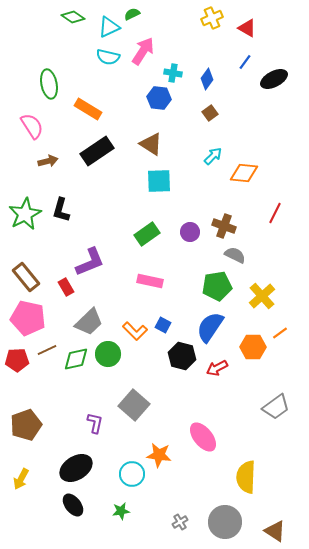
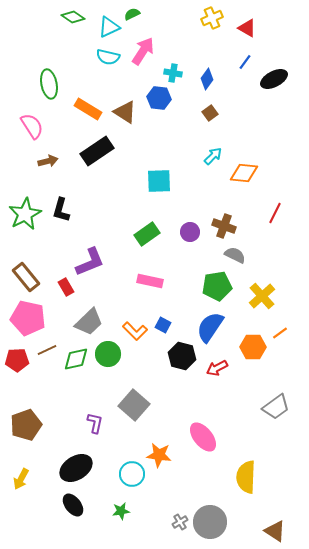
brown triangle at (151, 144): moved 26 px left, 32 px up
gray circle at (225, 522): moved 15 px left
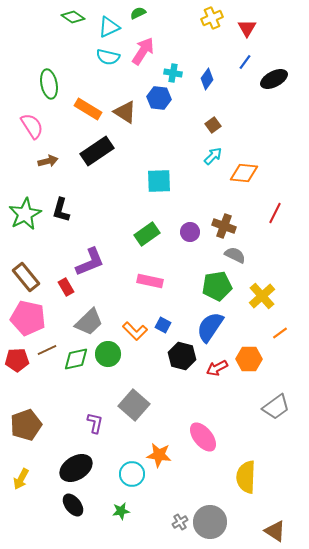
green semicircle at (132, 14): moved 6 px right, 1 px up
red triangle at (247, 28): rotated 30 degrees clockwise
brown square at (210, 113): moved 3 px right, 12 px down
orange hexagon at (253, 347): moved 4 px left, 12 px down
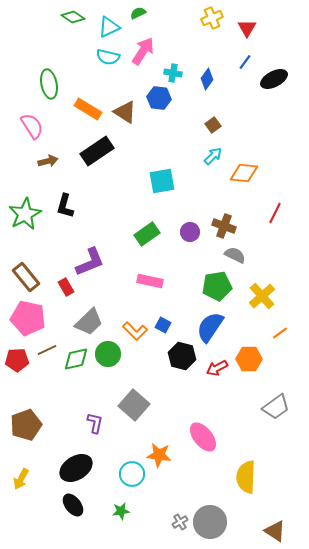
cyan square at (159, 181): moved 3 px right; rotated 8 degrees counterclockwise
black L-shape at (61, 210): moved 4 px right, 4 px up
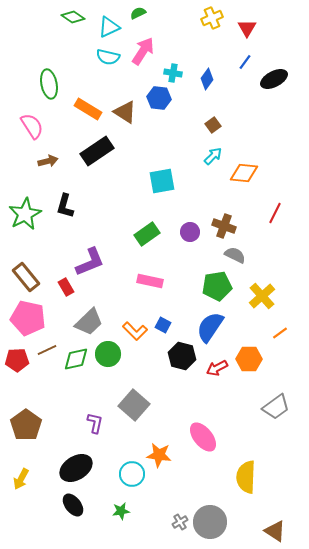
brown pentagon at (26, 425): rotated 16 degrees counterclockwise
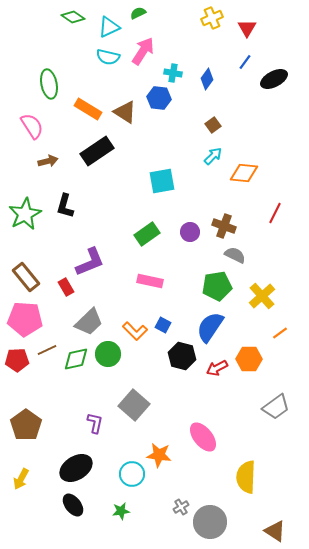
pink pentagon at (28, 318): moved 3 px left, 1 px down; rotated 8 degrees counterclockwise
gray cross at (180, 522): moved 1 px right, 15 px up
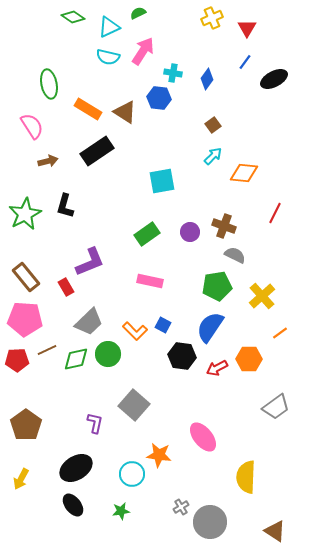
black hexagon at (182, 356): rotated 8 degrees counterclockwise
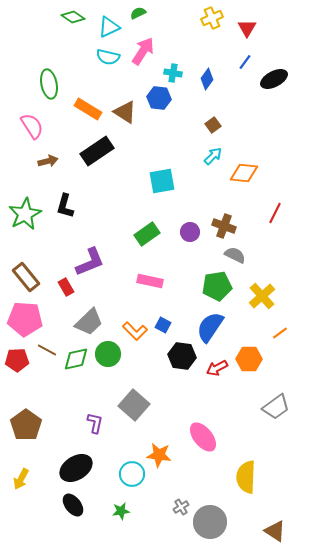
brown line at (47, 350): rotated 54 degrees clockwise
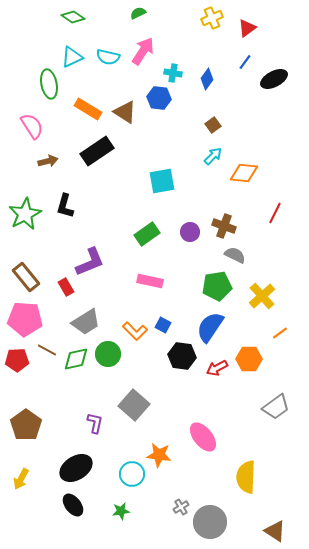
cyan triangle at (109, 27): moved 37 px left, 30 px down
red triangle at (247, 28): rotated 24 degrees clockwise
gray trapezoid at (89, 322): moved 3 px left; rotated 12 degrees clockwise
